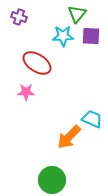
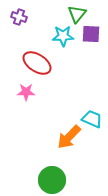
purple square: moved 2 px up
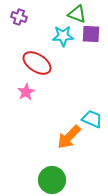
green triangle: rotated 48 degrees counterclockwise
pink star: rotated 30 degrees counterclockwise
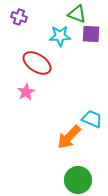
cyan star: moved 3 px left
green circle: moved 26 px right
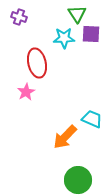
green triangle: rotated 36 degrees clockwise
cyan star: moved 4 px right, 2 px down
red ellipse: rotated 44 degrees clockwise
orange arrow: moved 4 px left
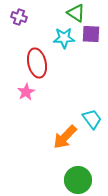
green triangle: moved 1 px left, 1 px up; rotated 24 degrees counterclockwise
cyan trapezoid: rotated 30 degrees clockwise
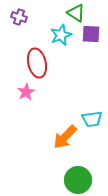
cyan star: moved 3 px left, 3 px up; rotated 20 degrees counterclockwise
cyan trapezoid: rotated 120 degrees clockwise
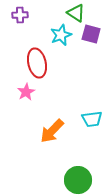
purple cross: moved 1 px right, 2 px up; rotated 21 degrees counterclockwise
purple square: rotated 12 degrees clockwise
orange arrow: moved 13 px left, 6 px up
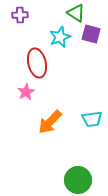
cyan star: moved 1 px left, 2 px down
orange arrow: moved 2 px left, 9 px up
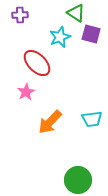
red ellipse: rotated 32 degrees counterclockwise
